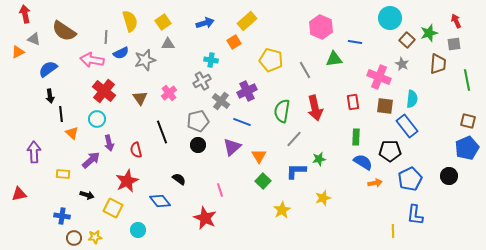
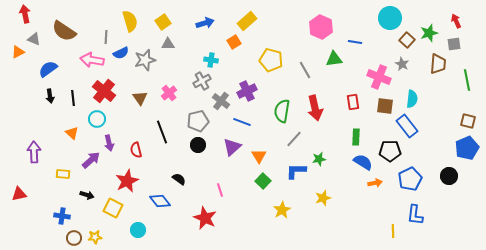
black line at (61, 114): moved 12 px right, 16 px up
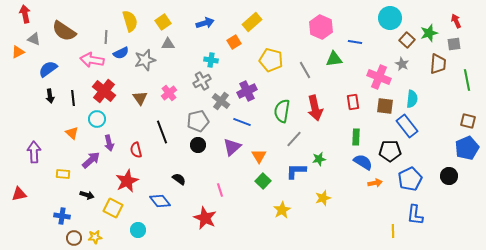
yellow rectangle at (247, 21): moved 5 px right, 1 px down
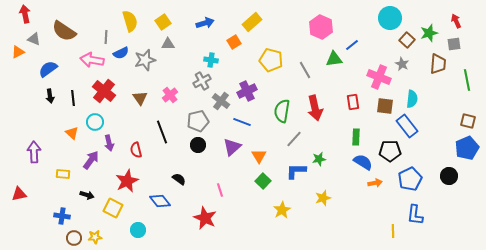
blue line at (355, 42): moved 3 px left, 3 px down; rotated 48 degrees counterclockwise
pink cross at (169, 93): moved 1 px right, 2 px down
cyan circle at (97, 119): moved 2 px left, 3 px down
purple arrow at (91, 160): rotated 12 degrees counterclockwise
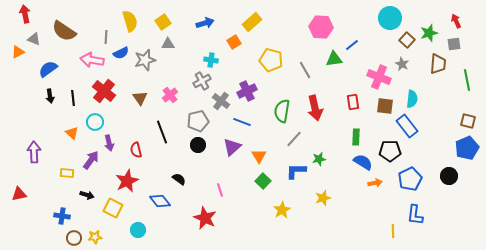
pink hexagon at (321, 27): rotated 20 degrees counterclockwise
yellow rectangle at (63, 174): moved 4 px right, 1 px up
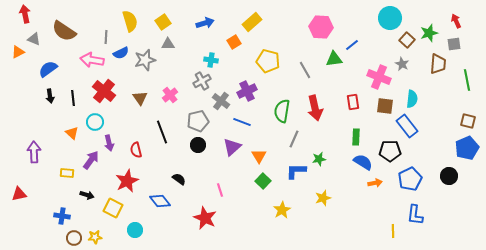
yellow pentagon at (271, 60): moved 3 px left, 1 px down
gray line at (294, 139): rotated 18 degrees counterclockwise
cyan circle at (138, 230): moved 3 px left
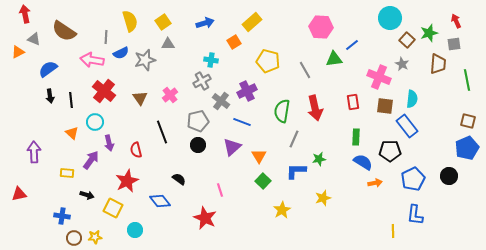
black line at (73, 98): moved 2 px left, 2 px down
blue pentagon at (410, 179): moved 3 px right
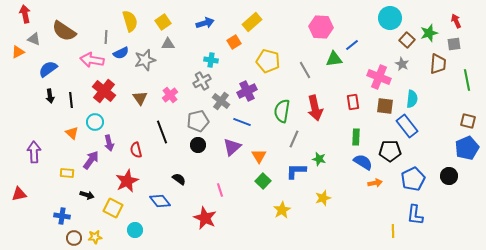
green star at (319, 159): rotated 24 degrees clockwise
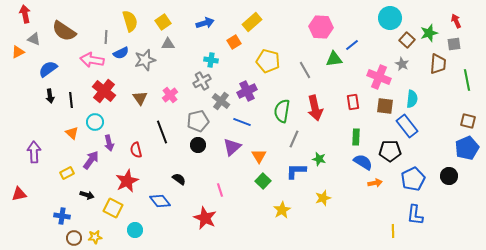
yellow rectangle at (67, 173): rotated 32 degrees counterclockwise
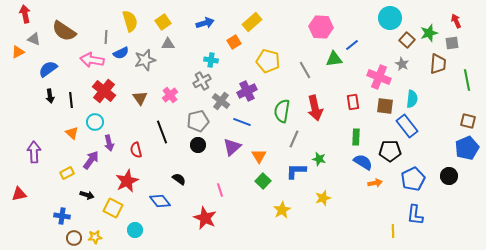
gray square at (454, 44): moved 2 px left, 1 px up
